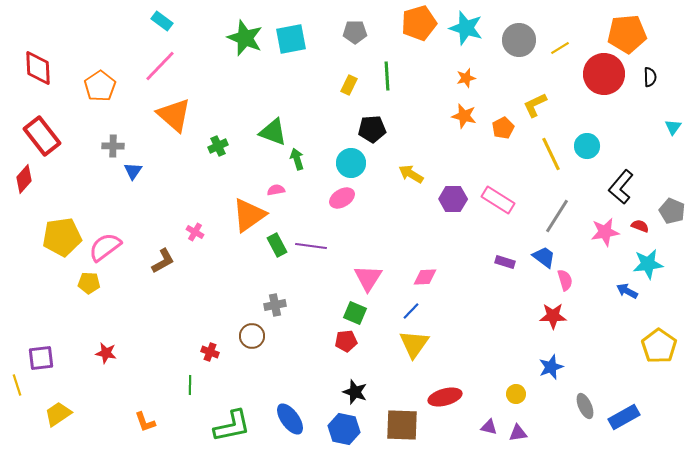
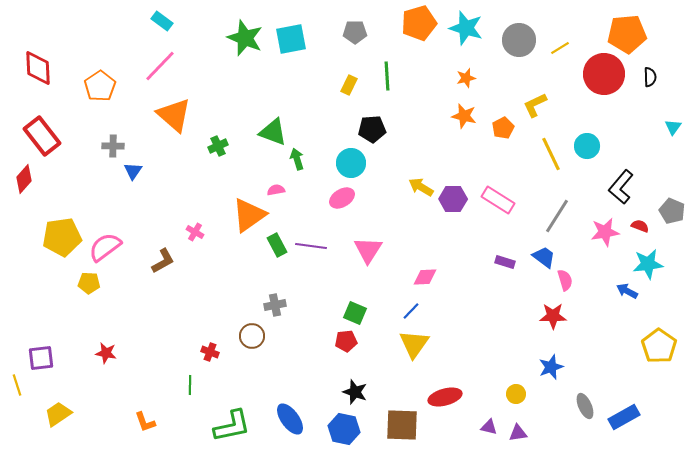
yellow arrow at (411, 174): moved 10 px right, 13 px down
pink triangle at (368, 278): moved 28 px up
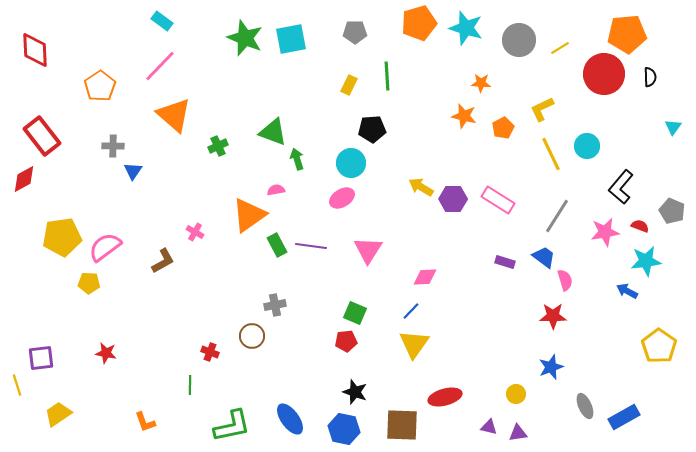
red diamond at (38, 68): moved 3 px left, 18 px up
orange star at (466, 78): moved 15 px right, 5 px down; rotated 18 degrees clockwise
yellow L-shape at (535, 105): moved 7 px right, 4 px down
red diamond at (24, 179): rotated 20 degrees clockwise
cyan star at (648, 264): moved 2 px left, 3 px up
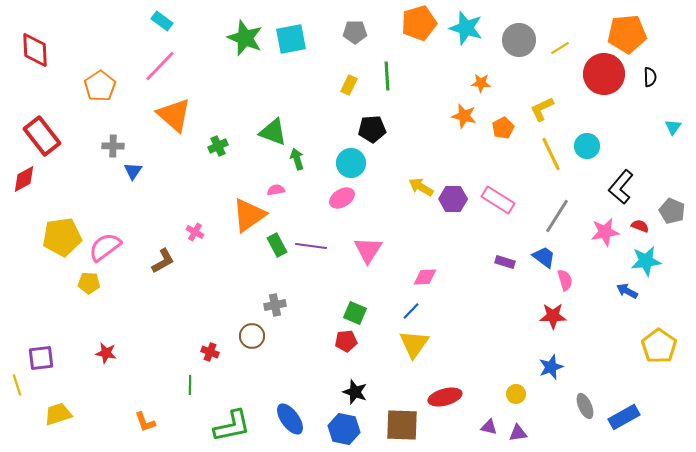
yellow trapezoid at (58, 414): rotated 16 degrees clockwise
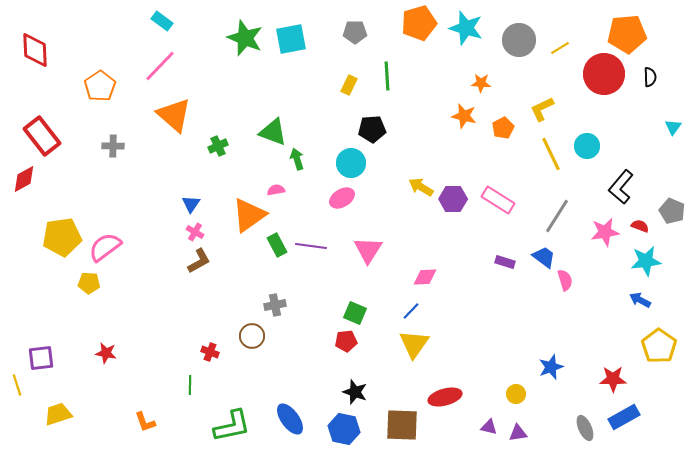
blue triangle at (133, 171): moved 58 px right, 33 px down
brown L-shape at (163, 261): moved 36 px right
blue arrow at (627, 291): moved 13 px right, 9 px down
red star at (553, 316): moved 60 px right, 63 px down
gray ellipse at (585, 406): moved 22 px down
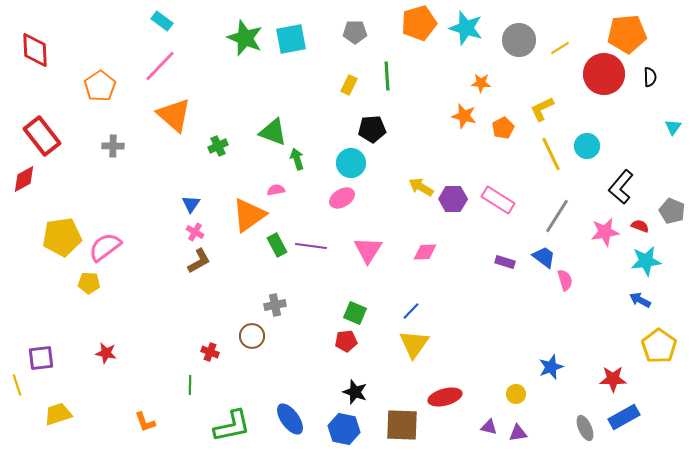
pink diamond at (425, 277): moved 25 px up
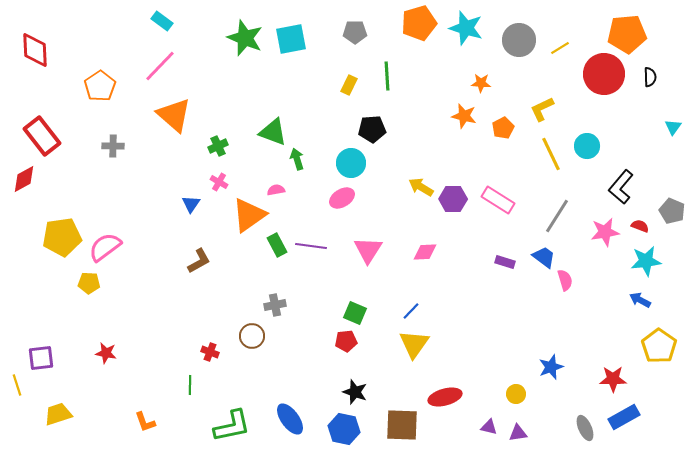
pink cross at (195, 232): moved 24 px right, 50 px up
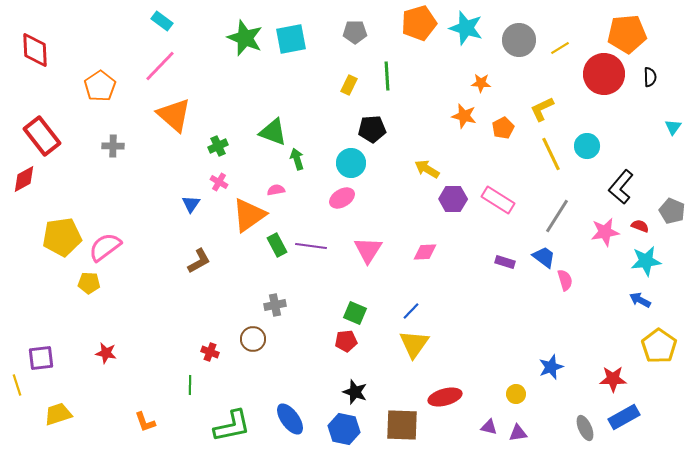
yellow arrow at (421, 187): moved 6 px right, 18 px up
brown circle at (252, 336): moved 1 px right, 3 px down
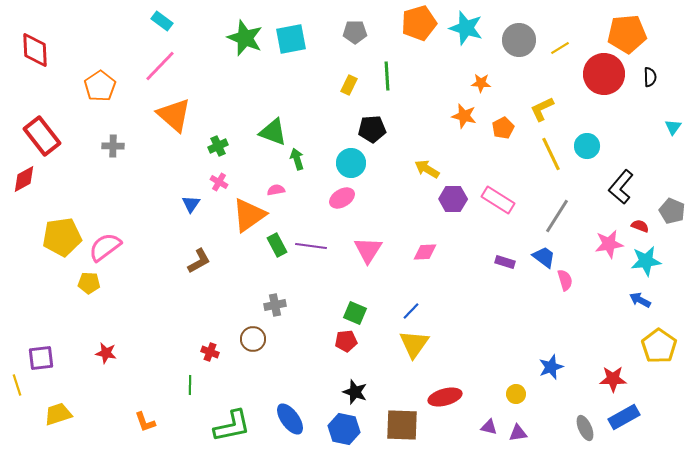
pink star at (605, 232): moved 4 px right, 12 px down
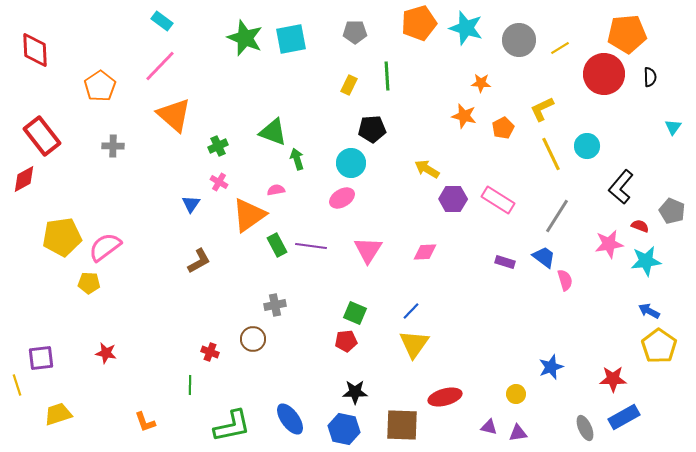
blue arrow at (640, 300): moved 9 px right, 11 px down
black star at (355, 392): rotated 20 degrees counterclockwise
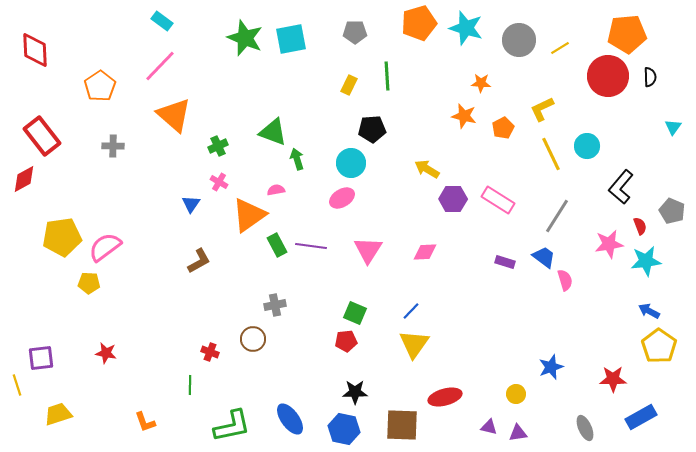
red circle at (604, 74): moved 4 px right, 2 px down
red semicircle at (640, 226): rotated 48 degrees clockwise
blue rectangle at (624, 417): moved 17 px right
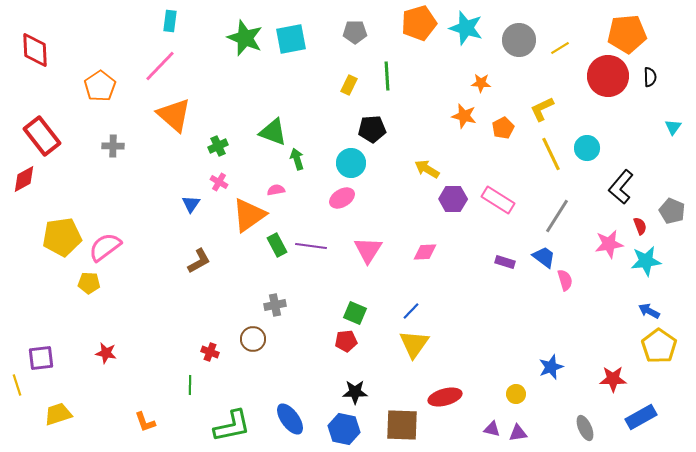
cyan rectangle at (162, 21): moved 8 px right; rotated 60 degrees clockwise
cyan circle at (587, 146): moved 2 px down
purple triangle at (489, 427): moved 3 px right, 2 px down
